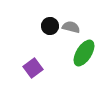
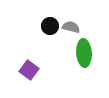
green ellipse: rotated 36 degrees counterclockwise
purple square: moved 4 px left, 2 px down; rotated 18 degrees counterclockwise
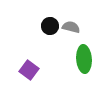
green ellipse: moved 6 px down
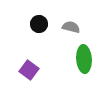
black circle: moved 11 px left, 2 px up
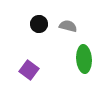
gray semicircle: moved 3 px left, 1 px up
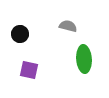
black circle: moved 19 px left, 10 px down
purple square: rotated 24 degrees counterclockwise
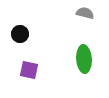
gray semicircle: moved 17 px right, 13 px up
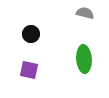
black circle: moved 11 px right
